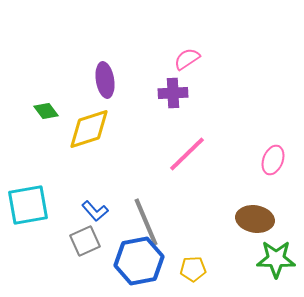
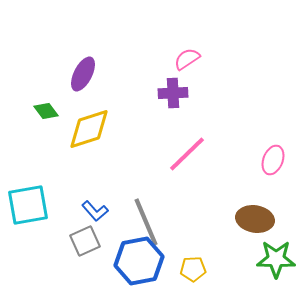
purple ellipse: moved 22 px left, 6 px up; rotated 36 degrees clockwise
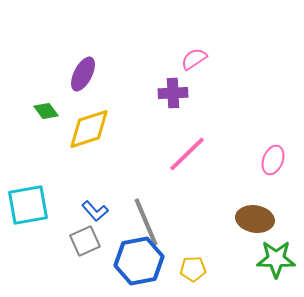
pink semicircle: moved 7 px right
